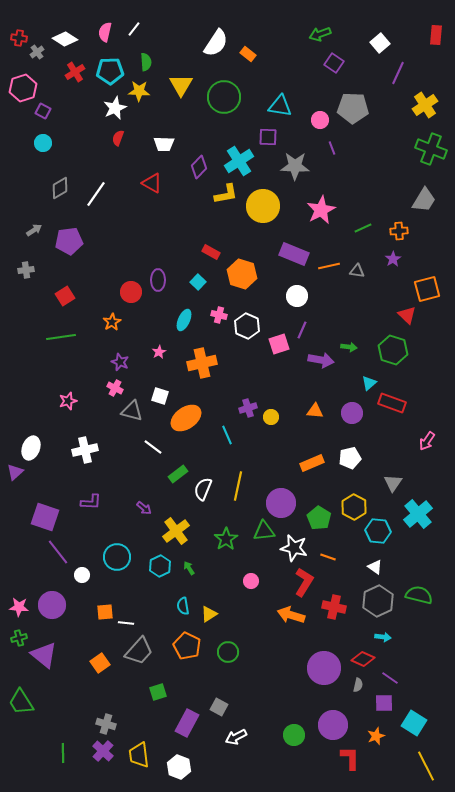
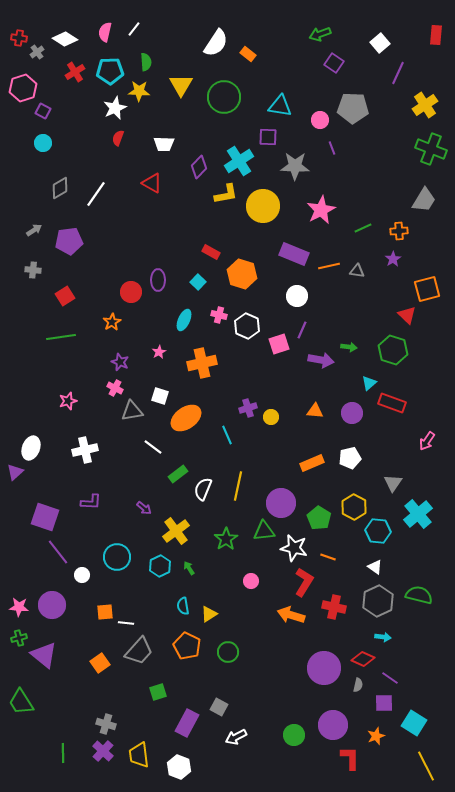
gray cross at (26, 270): moved 7 px right; rotated 14 degrees clockwise
gray triangle at (132, 411): rotated 25 degrees counterclockwise
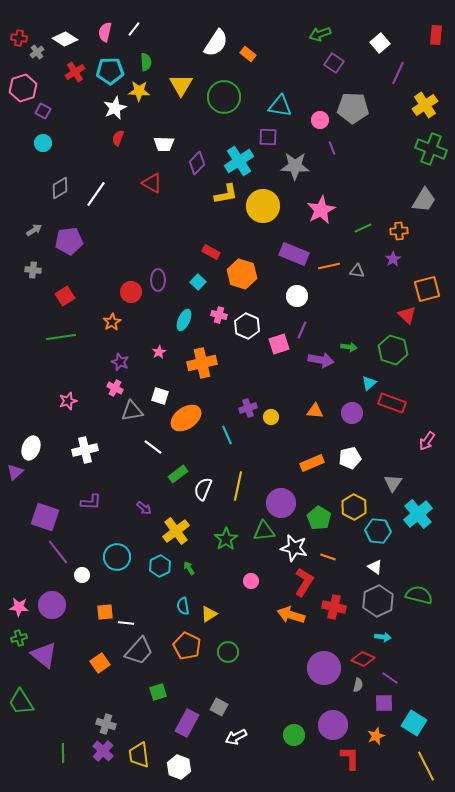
purple diamond at (199, 167): moved 2 px left, 4 px up
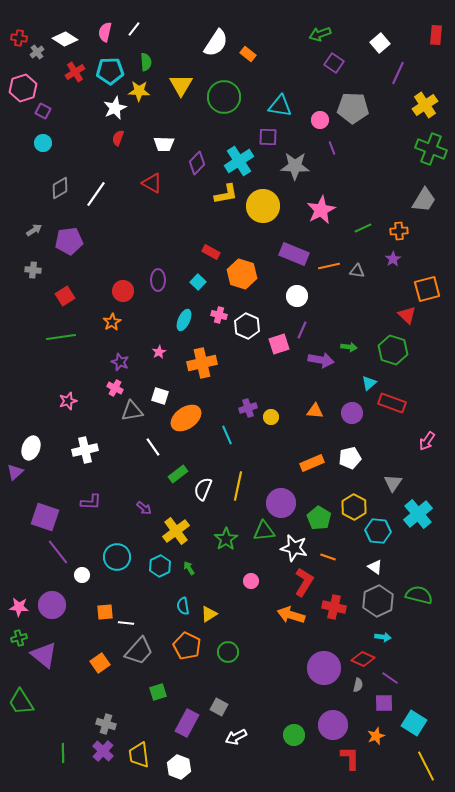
red circle at (131, 292): moved 8 px left, 1 px up
white line at (153, 447): rotated 18 degrees clockwise
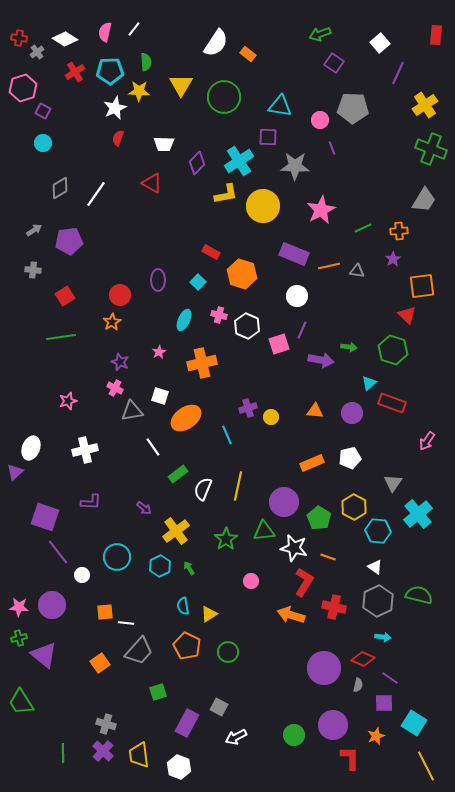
orange square at (427, 289): moved 5 px left, 3 px up; rotated 8 degrees clockwise
red circle at (123, 291): moved 3 px left, 4 px down
purple circle at (281, 503): moved 3 px right, 1 px up
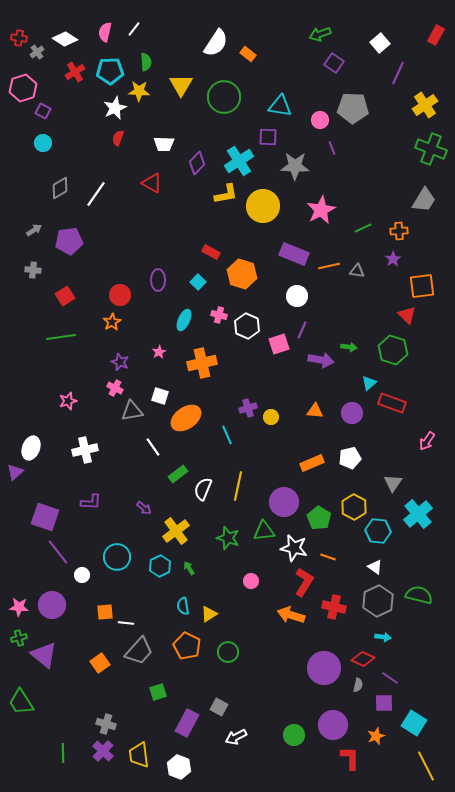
red rectangle at (436, 35): rotated 24 degrees clockwise
green star at (226, 539): moved 2 px right, 1 px up; rotated 20 degrees counterclockwise
